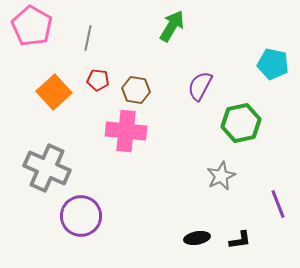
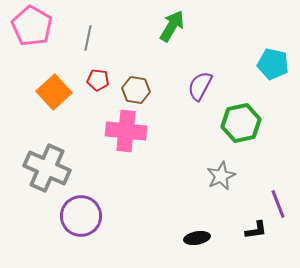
black L-shape: moved 16 px right, 10 px up
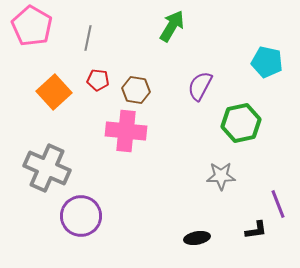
cyan pentagon: moved 6 px left, 2 px up
gray star: rotated 24 degrees clockwise
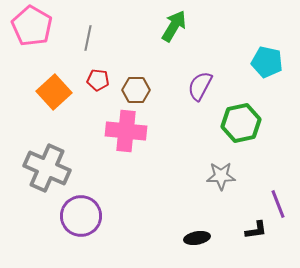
green arrow: moved 2 px right
brown hexagon: rotated 8 degrees counterclockwise
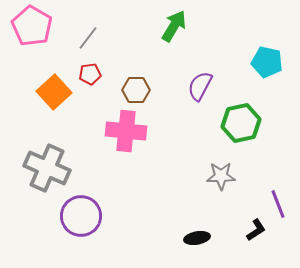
gray line: rotated 25 degrees clockwise
red pentagon: moved 8 px left, 6 px up; rotated 15 degrees counterclockwise
black L-shape: rotated 25 degrees counterclockwise
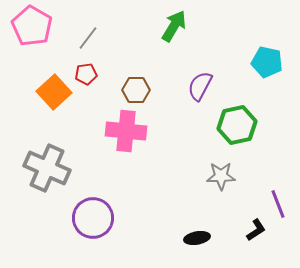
red pentagon: moved 4 px left
green hexagon: moved 4 px left, 2 px down
purple circle: moved 12 px right, 2 px down
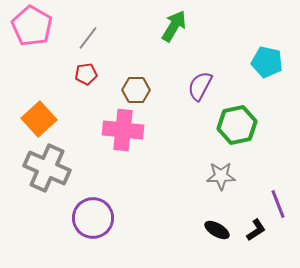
orange square: moved 15 px left, 27 px down
pink cross: moved 3 px left, 1 px up
black ellipse: moved 20 px right, 8 px up; rotated 40 degrees clockwise
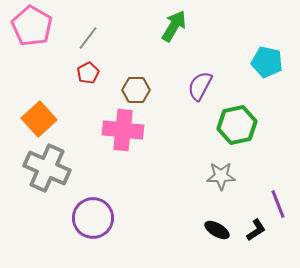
red pentagon: moved 2 px right, 1 px up; rotated 20 degrees counterclockwise
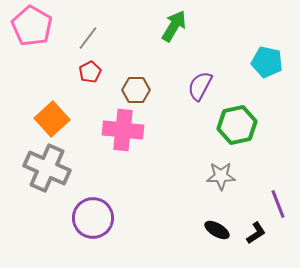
red pentagon: moved 2 px right, 1 px up
orange square: moved 13 px right
black L-shape: moved 3 px down
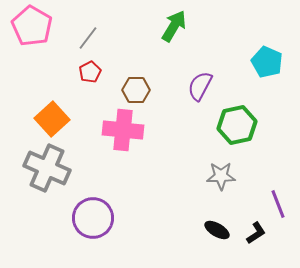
cyan pentagon: rotated 12 degrees clockwise
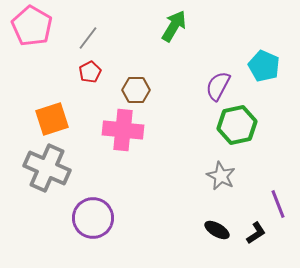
cyan pentagon: moved 3 px left, 4 px down
purple semicircle: moved 18 px right
orange square: rotated 24 degrees clockwise
gray star: rotated 28 degrees clockwise
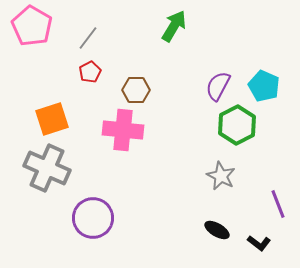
cyan pentagon: moved 20 px down
green hexagon: rotated 15 degrees counterclockwise
black L-shape: moved 3 px right, 10 px down; rotated 70 degrees clockwise
